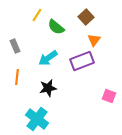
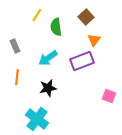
green semicircle: rotated 42 degrees clockwise
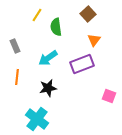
brown square: moved 2 px right, 3 px up
purple rectangle: moved 3 px down
